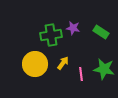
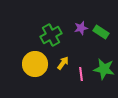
purple star: moved 8 px right; rotated 24 degrees counterclockwise
green cross: rotated 20 degrees counterclockwise
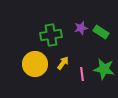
green cross: rotated 20 degrees clockwise
pink line: moved 1 px right
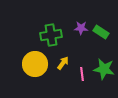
purple star: rotated 16 degrees clockwise
